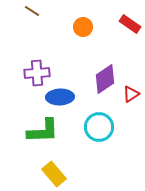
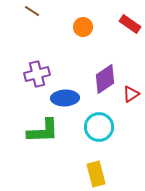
purple cross: moved 1 px down; rotated 10 degrees counterclockwise
blue ellipse: moved 5 px right, 1 px down
yellow rectangle: moved 42 px right; rotated 25 degrees clockwise
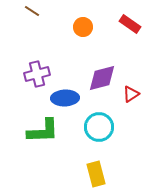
purple diamond: moved 3 px left, 1 px up; rotated 20 degrees clockwise
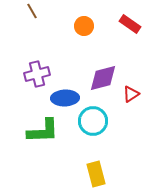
brown line: rotated 28 degrees clockwise
orange circle: moved 1 px right, 1 px up
purple diamond: moved 1 px right
cyan circle: moved 6 px left, 6 px up
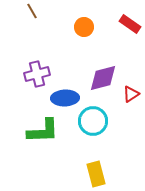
orange circle: moved 1 px down
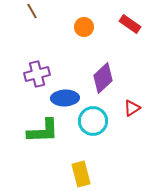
purple diamond: rotated 28 degrees counterclockwise
red triangle: moved 1 px right, 14 px down
yellow rectangle: moved 15 px left
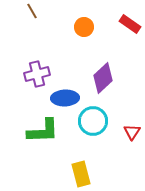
red triangle: moved 24 px down; rotated 24 degrees counterclockwise
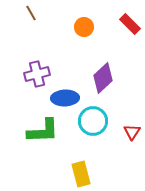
brown line: moved 1 px left, 2 px down
red rectangle: rotated 10 degrees clockwise
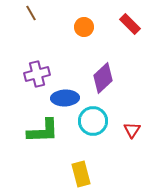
red triangle: moved 2 px up
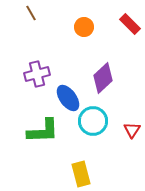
blue ellipse: moved 3 px right; rotated 56 degrees clockwise
